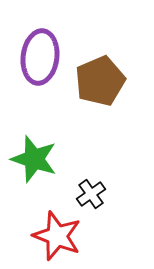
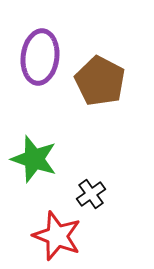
brown pentagon: rotated 21 degrees counterclockwise
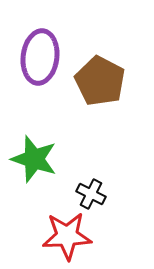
black cross: rotated 28 degrees counterclockwise
red star: moved 10 px right; rotated 24 degrees counterclockwise
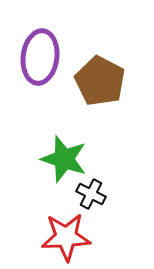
green star: moved 30 px right
red star: moved 1 px left, 1 px down
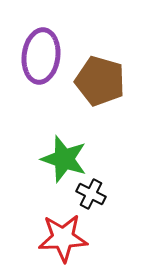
purple ellipse: moved 1 px right, 1 px up
brown pentagon: rotated 12 degrees counterclockwise
red star: moved 3 px left, 1 px down
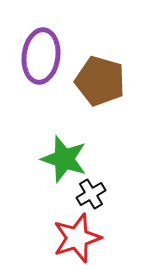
black cross: rotated 32 degrees clockwise
red star: moved 14 px right; rotated 15 degrees counterclockwise
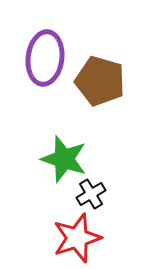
purple ellipse: moved 4 px right, 2 px down
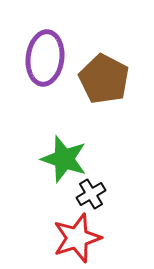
brown pentagon: moved 4 px right, 2 px up; rotated 12 degrees clockwise
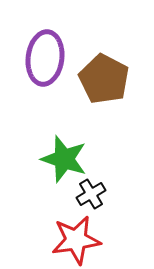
red star: moved 1 px left, 2 px down; rotated 9 degrees clockwise
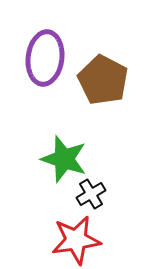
brown pentagon: moved 1 px left, 1 px down
